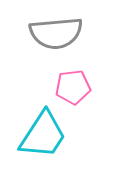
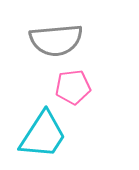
gray semicircle: moved 7 px down
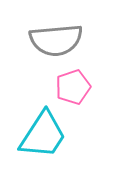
pink pentagon: rotated 12 degrees counterclockwise
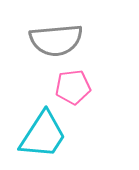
pink pentagon: rotated 12 degrees clockwise
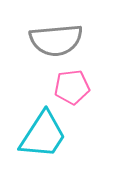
pink pentagon: moved 1 px left
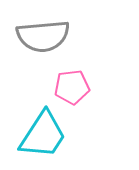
gray semicircle: moved 13 px left, 4 px up
